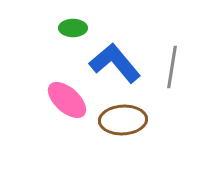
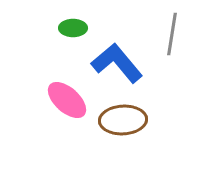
blue L-shape: moved 2 px right
gray line: moved 33 px up
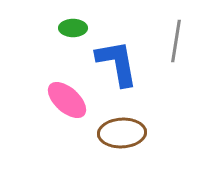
gray line: moved 4 px right, 7 px down
blue L-shape: rotated 30 degrees clockwise
brown ellipse: moved 1 px left, 13 px down
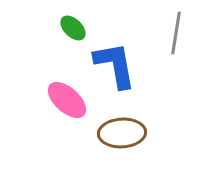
green ellipse: rotated 44 degrees clockwise
gray line: moved 8 px up
blue L-shape: moved 2 px left, 2 px down
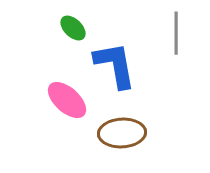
gray line: rotated 9 degrees counterclockwise
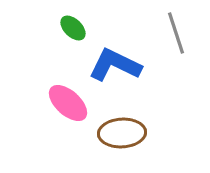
gray line: rotated 18 degrees counterclockwise
blue L-shape: rotated 54 degrees counterclockwise
pink ellipse: moved 1 px right, 3 px down
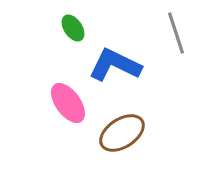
green ellipse: rotated 12 degrees clockwise
pink ellipse: rotated 12 degrees clockwise
brown ellipse: rotated 30 degrees counterclockwise
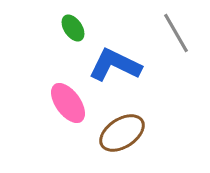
gray line: rotated 12 degrees counterclockwise
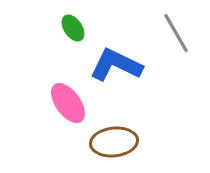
blue L-shape: moved 1 px right
brown ellipse: moved 8 px left, 9 px down; rotated 27 degrees clockwise
